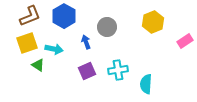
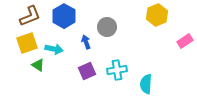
yellow hexagon: moved 4 px right, 7 px up
cyan cross: moved 1 px left
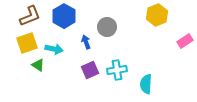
purple square: moved 3 px right, 1 px up
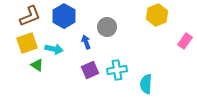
pink rectangle: rotated 21 degrees counterclockwise
green triangle: moved 1 px left
